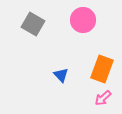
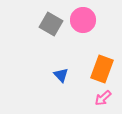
gray square: moved 18 px right
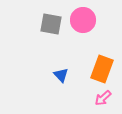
gray square: rotated 20 degrees counterclockwise
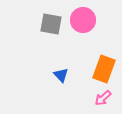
orange rectangle: moved 2 px right
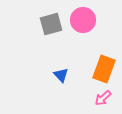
gray square: rotated 25 degrees counterclockwise
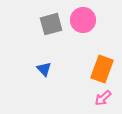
orange rectangle: moved 2 px left
blue triangle: moved 17 px left, 6 px up
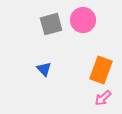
orange rectangle: moved 1 px left, 1 px down
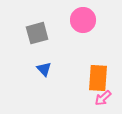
gray square: moved 14 px left, 9 px down
orange rectangle: moved 3 px left, 8 px down; rotated 16 degrees counterclockwise
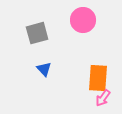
pink arrow: rotated 12 degrees counterclockwise
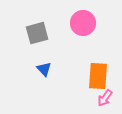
pink circle: moved 3 px down
orange rectangle: moved 2 px up
pink arrow: moved 2 px right
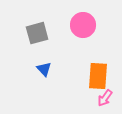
pink circle: moved 2 px down
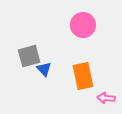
gray square: moved 8 px left, 23 px down
orange rectangle: moved 15 px left; rotated 16 degrees counterclockwise
pink arrow: moved 1 px right; rotated 60 degrees clockwise
